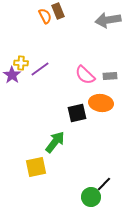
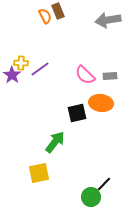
yellow square: moved 3 px right, 6 px down
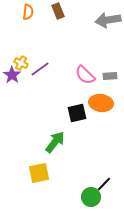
orange semicircle: moved 17 px left, 4 px up; rotated 35 degrees clockwise
yellow cross: rotated 24 degrees clockwise
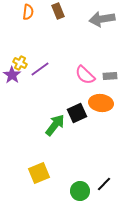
gray arrow: moved 6 px left, 1 px up
yellow cross: moved 1 px left
black square: rotated 12 degrees counterclockwise
green arrow: moved 17 px up
yellow square: rotated 10 degrees counterclockwise
green circle: moved 11 px left, 6 px up
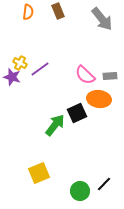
gray arrow: rotated 120 degrees counterclockwise
purple star: moved 2 px down; rotated 18 degrees counterclockwise
orange ellipse: moved 2 px left, 4 px up
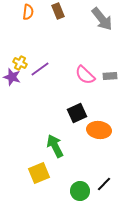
orange ellipse: moved 31 px down
green arrow: moved 21 px down; rotated 65 degrees counterclockwise
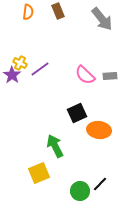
purple star: moved 2 px up; rotated 18 degrees clockwise
black line: moved 4 px left
